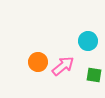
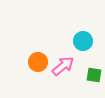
cyan circle: moved 5 px left
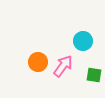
pink arrow: rotated 15 degrees counterclockwise
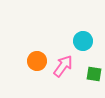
orange circle: moved 1 px left, 1 px up
green square: moved 1 px up
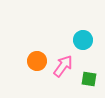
cyan circle: moved 1 px up
green square: moved 5 px left, 5 px down
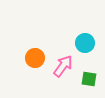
cyan circle: moved 2 px right, 3 px down
orange circle: moved 2 px left, 3 px up
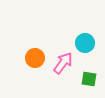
pink arrow: moved 3 px up
